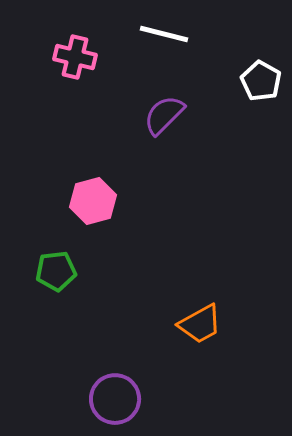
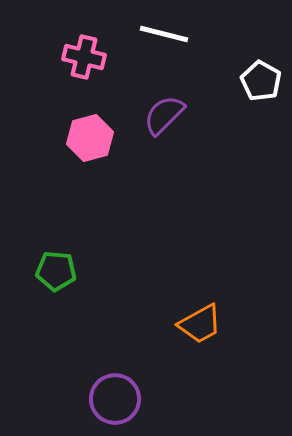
pink cross: moved 9 px right
pink hexagon: moved 3 px left, 63 px up
green pentagon: rotated 12 degrees clockwise
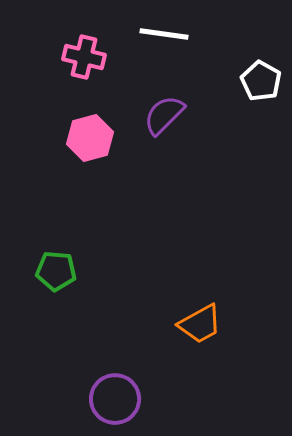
white line: rotated 6 degrees counterclockwise
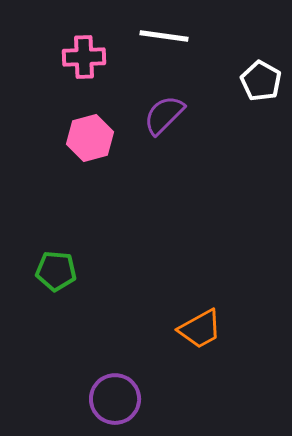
white line: moved 2 px down
pink cross: rotated 15 degrees counterclockwise
orange trapezoid: moved 5 px down
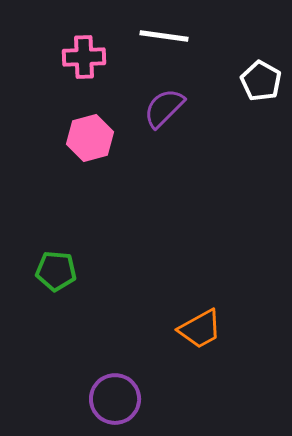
purple semicircle: moved 7 px up
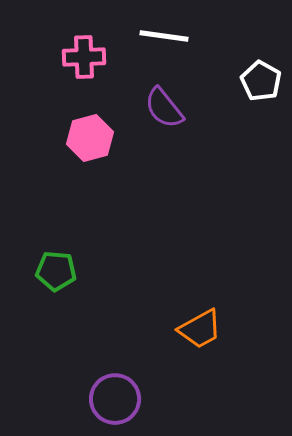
purple semicircle: rotated 84 degrees counterclockwise
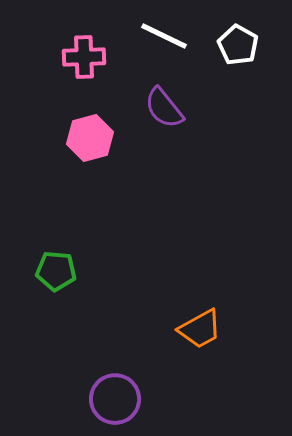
white line: rotated 18 degrees clockwise
white pentagon: moved 23 px left, 36 px up
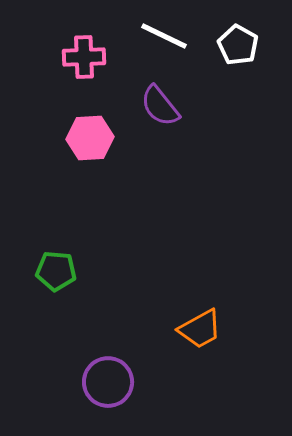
purple semicircle: moved 4 px left, 2 px up
pink hexagon: rotated 12 degrees clockwise
purple circle: moved 7 px left, 17 px up
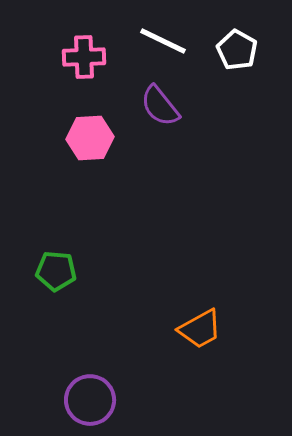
white line: moved 1 px left, 5 px down
white pentagon: moved 1 px left, 5 px down
purple circle: moved 18 px left, 18 px down
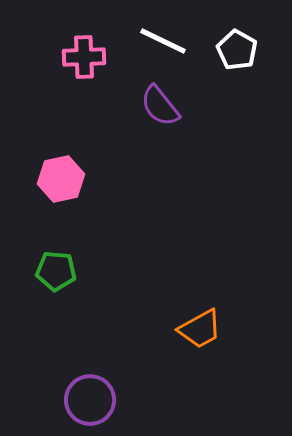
pink hexagon: moved 29 px left, 41 px down; rotated 9 degrees counterclockwise
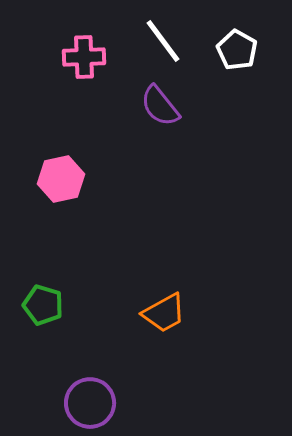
white line: rotated 27 degrees clockwise
green pentagon: moved 13 px left, 34 px down; rotated 12 degrees clockwise
orange trapezoid: moved 36 px left, 16 px up
purple circle: moved 3 px down
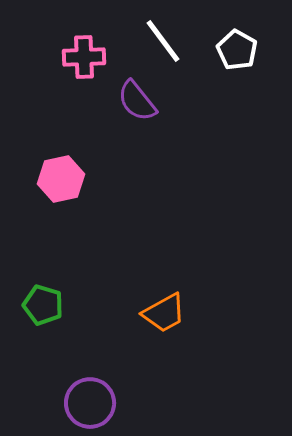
purple semicircle: moved 23 px left, 5 px up
